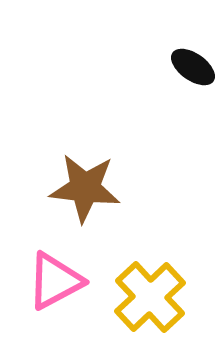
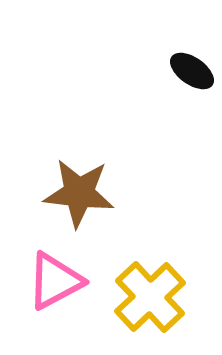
black ellipse: moved 1 px left, 4 px down
brown star: moved 6 px left, 5 px down
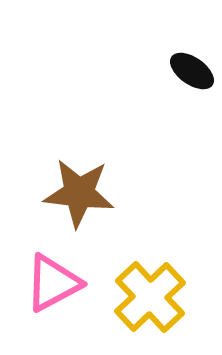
pink triangle: moved 2 px left, 2 px down
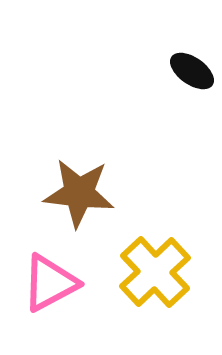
pink triangle: moved 3 px left
yellow cross: moved 5 px right, 25 px up
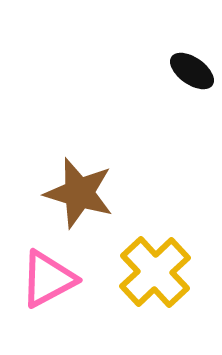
brown star: rotated 10 degrees clockwise
pink triangle: moved 2 px left, 4 px up
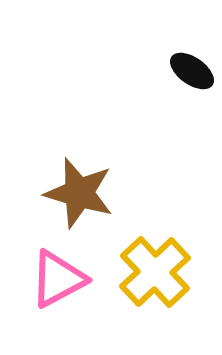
pink triangle: moved 10 px right
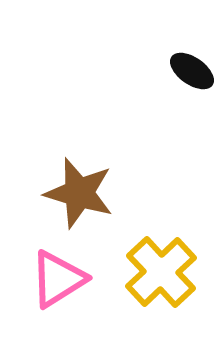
yellow cross: moved 6 px right
pink triangle: rotated 4 degrees counterclockwise
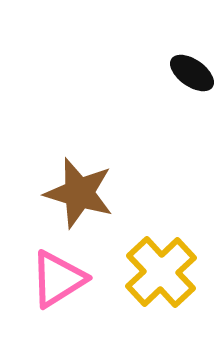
black ellipse: moved 2 px down
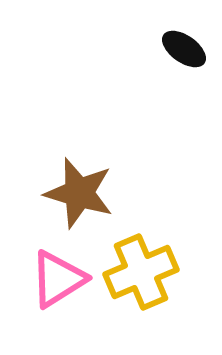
black ellipse: moved 8 px left, 24 px up
yellow cross: moved 20 px left; rotated 20 degrees clockwise
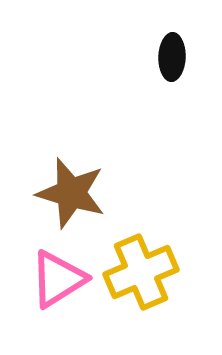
black ellipse: moved 12 px left, 8 px down; rotated 57 degrees clockwise
brown star: moved 8 px left
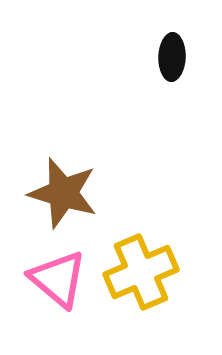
brown star: moved 8 px left
pink triangle: rotated 48 degrees counterclockwise
